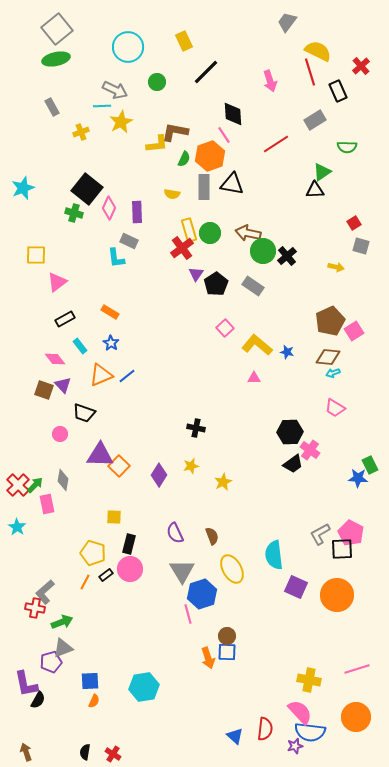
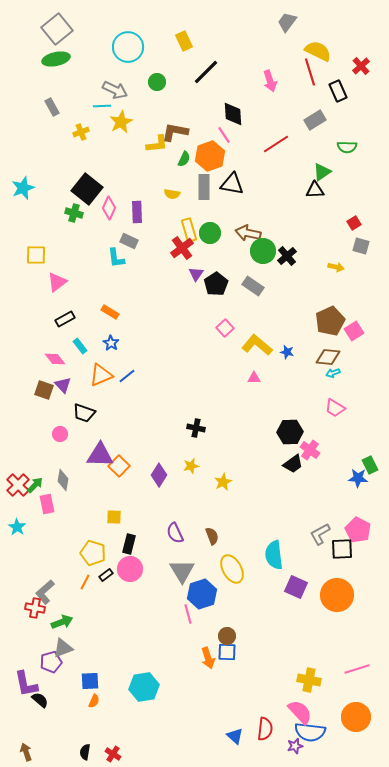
pink pentagon at (351, 533): moved 7 px right, 3 px up
black semicircle at (38, 700): moved 2 px right; rotated 78 degrees counterclockwise
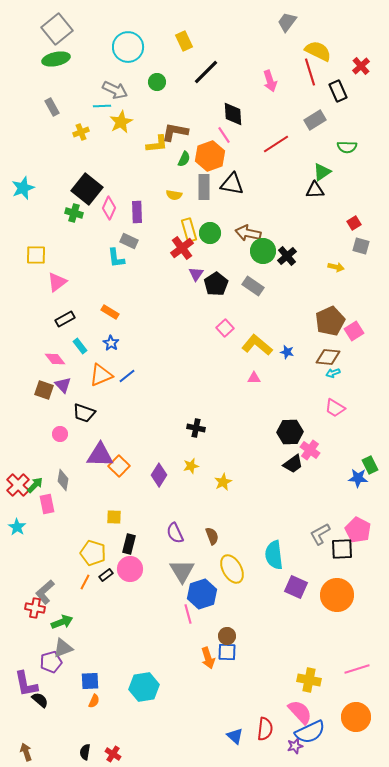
yellow semicircle at (172, 194): moved 2 px right, 1 px down
blue semicircle at (310, 732): rotated 32 degrees counterclockwise
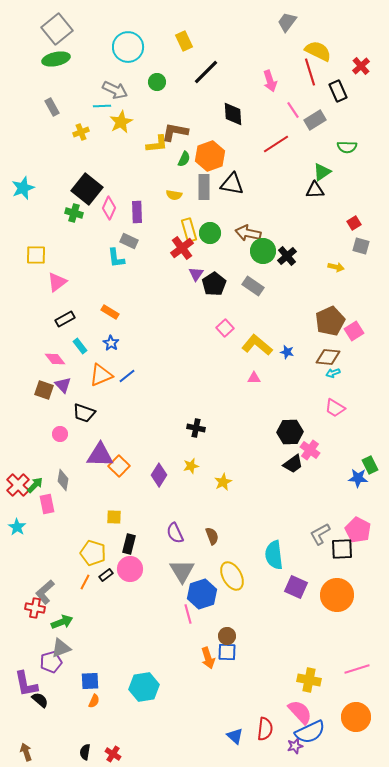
pink line at (224, 135): moved 69 px right, 25 px up
black pentagon at (216, 284): moved 2 px left
yellow ellipse at (232, 569): moved 7 px down
gray triangle at (63, 648): moved 2 px left
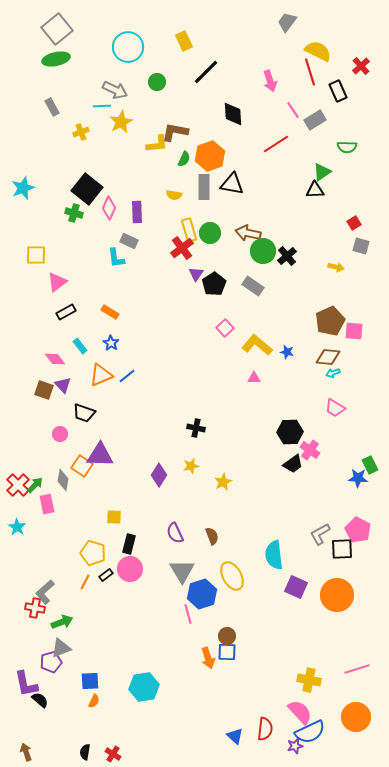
black rectangle at (65, 319): moved 1 px right, 7 px up
pink square at (354, 331): rotated 36 degrees clockwise
orange square at (119, 466): moved 37 px left; rotated 10 degrees counterclockwise
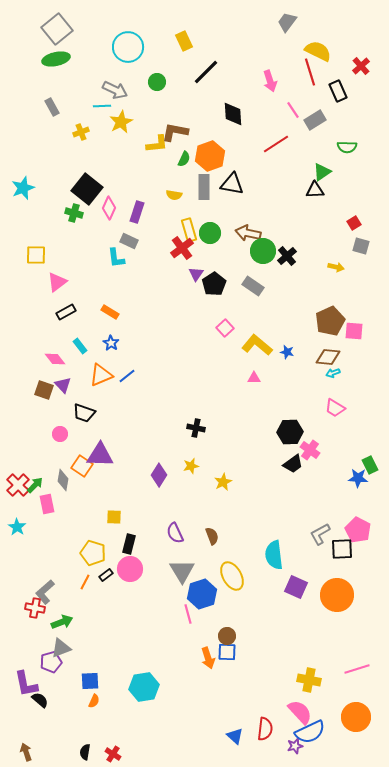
purple rectangle at (137, 212): rotated 20 degrees clockwise
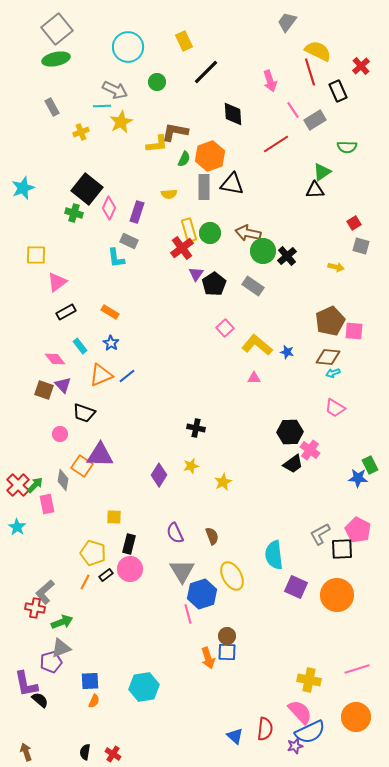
yellow semicircle at (174, 195): moved 5 px left, 1 px up; rotated 14 degrees counterclockwise
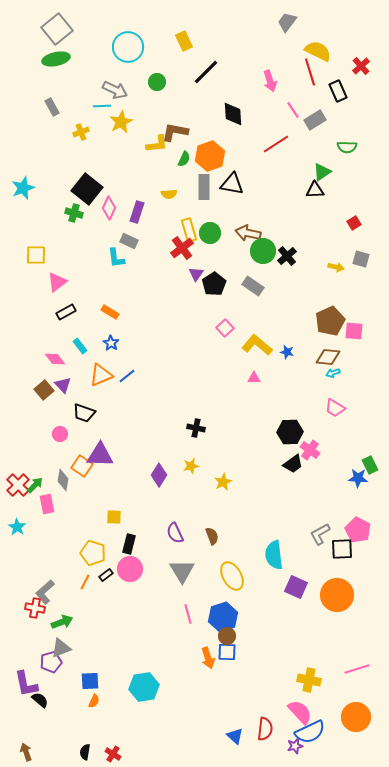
gray square at (361, 246): moved 13 px down
brown square at (44, 390): rotated 30 degrees clockwise
blue hexagon at (202, 594): moved 21 px right, 23 px down
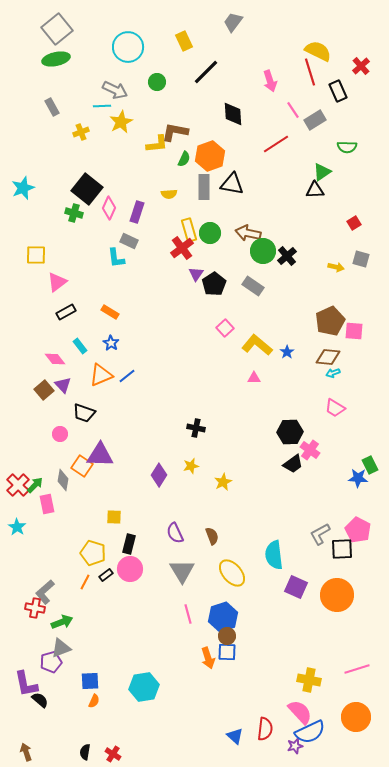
gray trapezoid at (287, 22): moved 54 px left
blue star at (287, 352): rotated 24 degrees clockwise
yellow ellipse at (232, 576): moved 3 px up; rotated 12 degrees counterclockwise
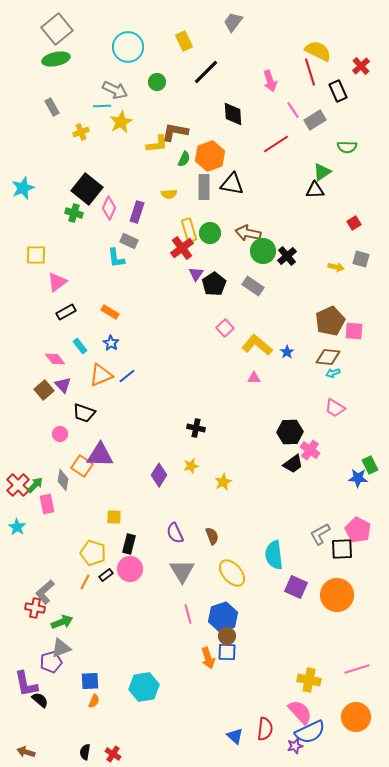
brown arrow at (26, 752): rotated 54 degrees counterclockwise
